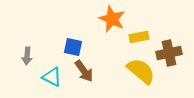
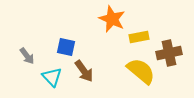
blue square: moved 7 px left
gray arrow: rotated 42 degrees counterclockwise
cyan triangle: rotated 20 degrees clockwise
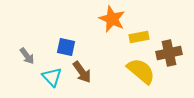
brown arrow: moved 2 px left, 1 px down
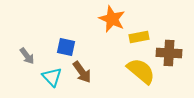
brown cross: rotated 15 degrees clockwise
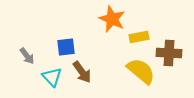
blue square: rotated 18 degrees counterclockwise
